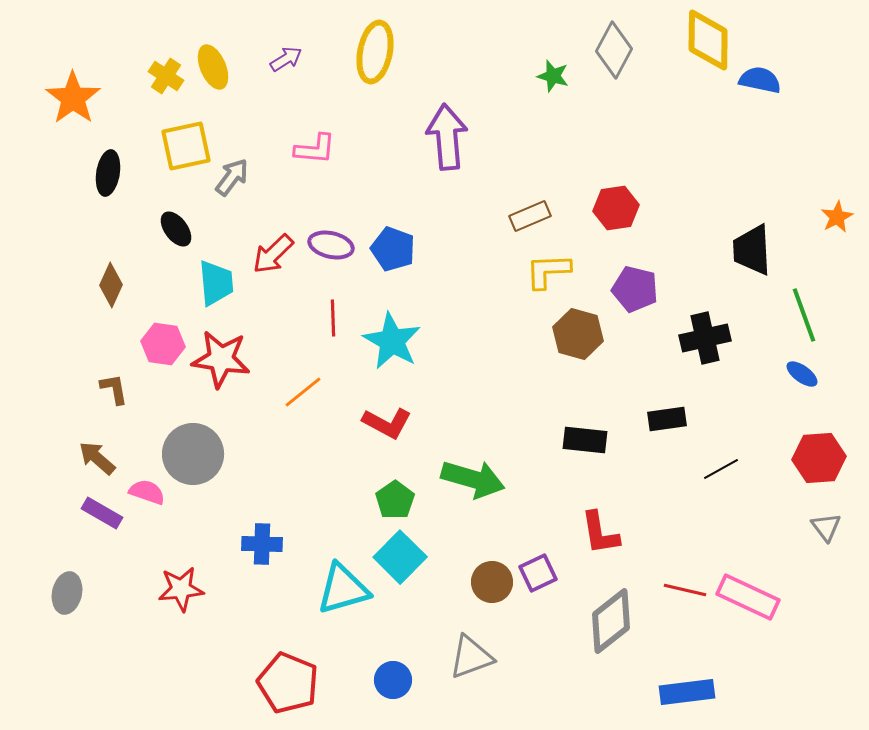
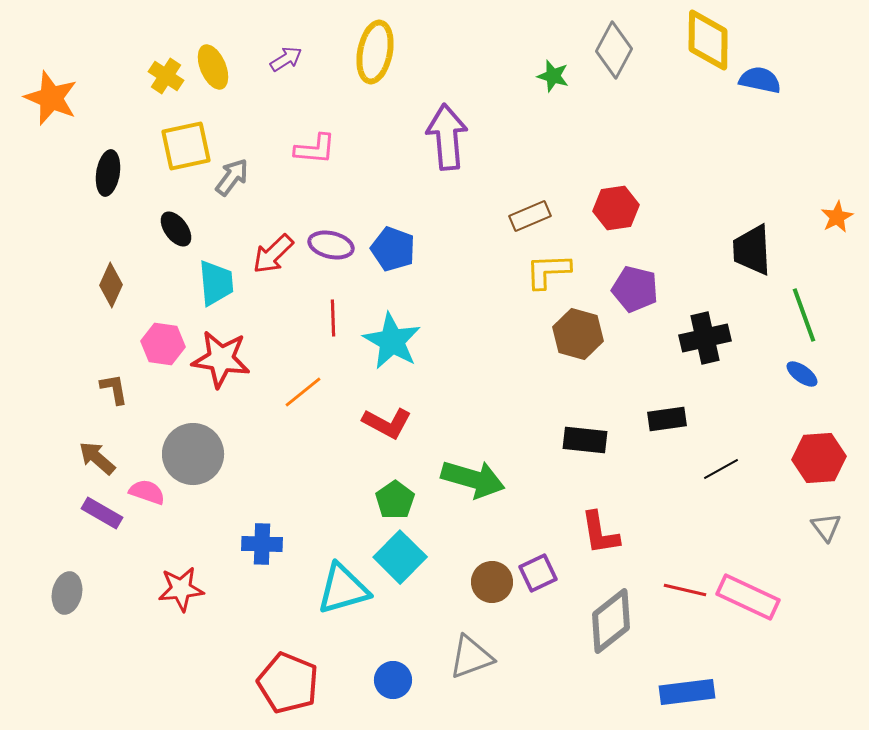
orange star at (73, 98): moved 22 px left; rotated 14 degrees counterclockwise
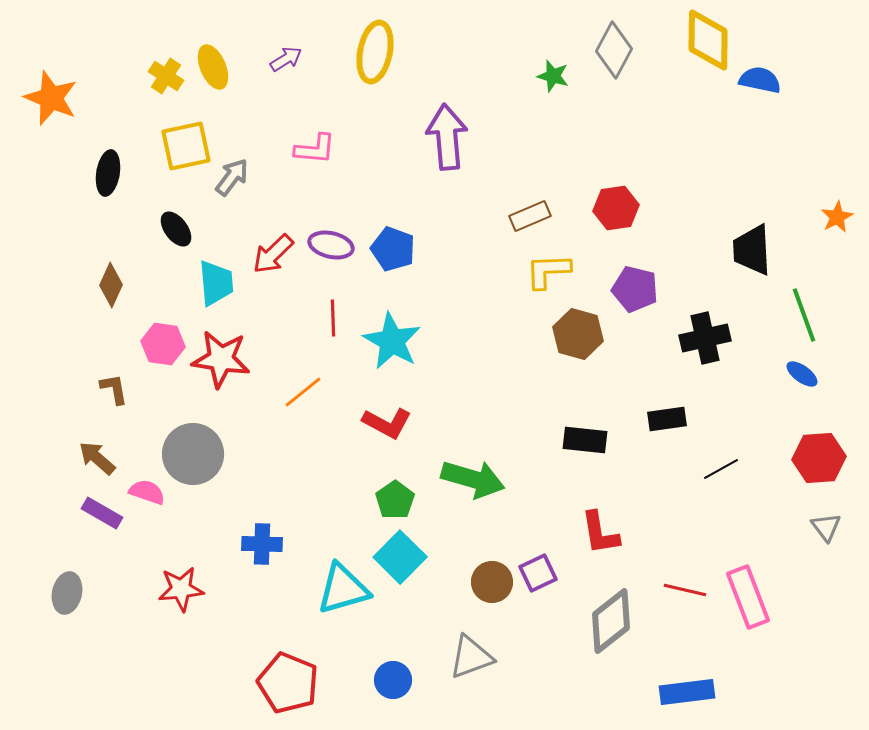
pink rectangle at (748, 597): rotated 44 degrees clockwise
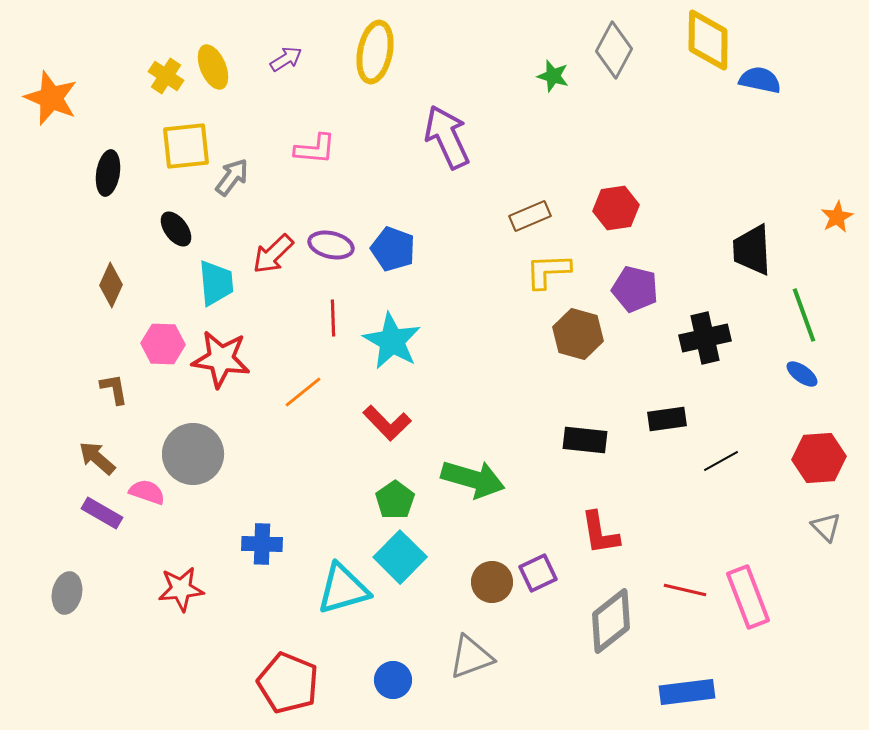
purple arrow at (447, 137): rotated 20 degrees counterclockwise
yellow square at (186, 146): rotated 6 degrees clockwise
pink hexagon at (163, 344): rotated 6 degrees counterclockwise
red L-shape at (387, 423): rotated 18 degrees clockwise
black line at (721, 469): moved 8 px up
gray triangle at (826, 527): rotated 8 degrees counterclockwise
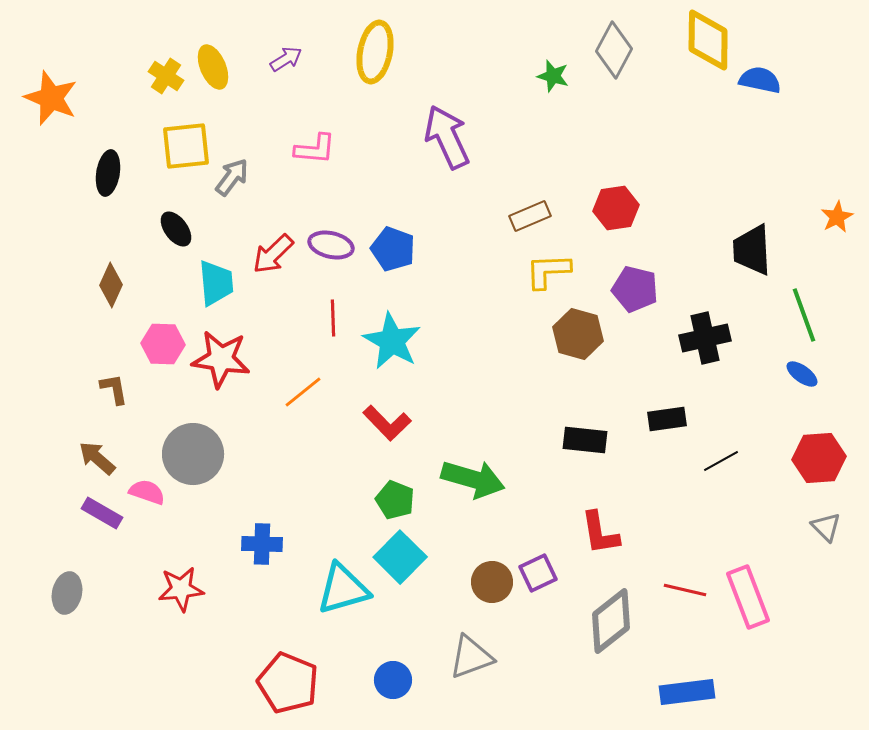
green pentagon at (395, 500): rotated 15 degrees counterclockwise
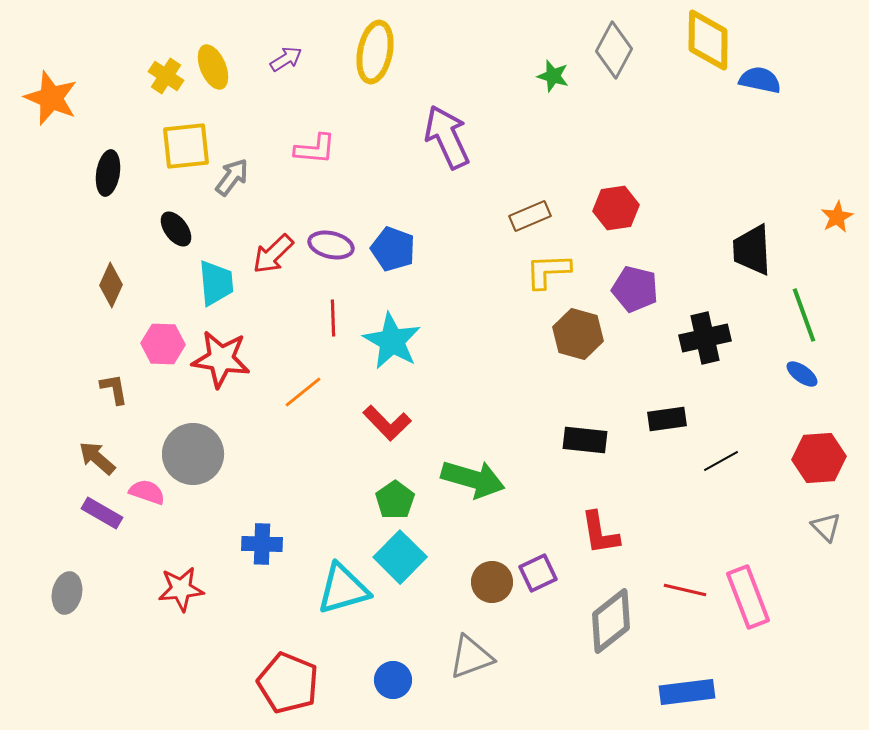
green pentagon at (395, 500): rotated 15 degrees clockwise
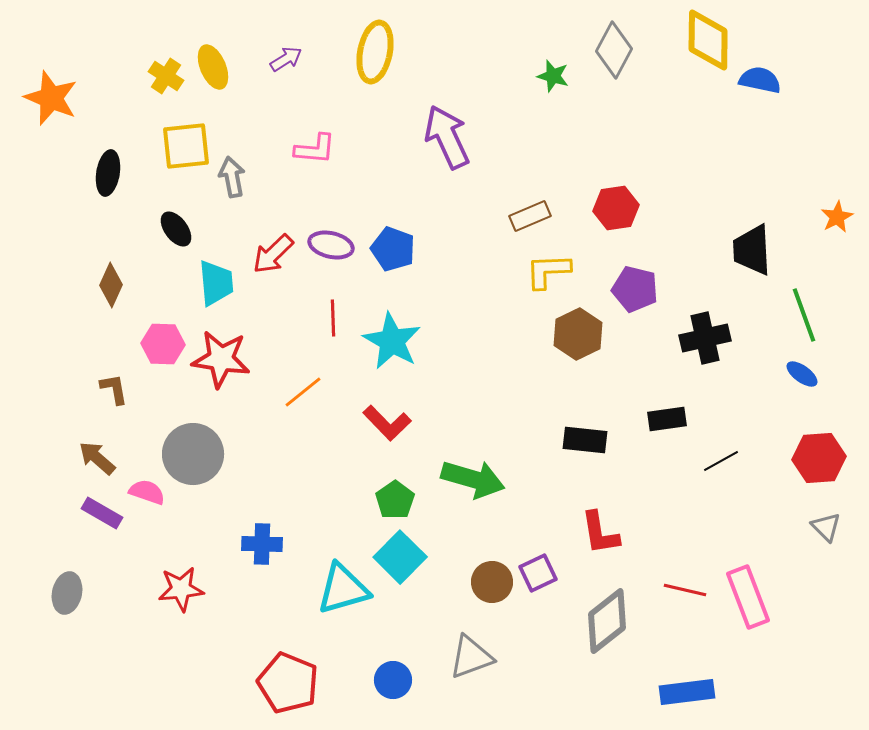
gray arrow at (232, 177): rotated 48 degrees counterclockwise
brown hexagon at (578, 334): rotated 18 degrees clockwise
gray diamond at (611, 621): moved 4 px left
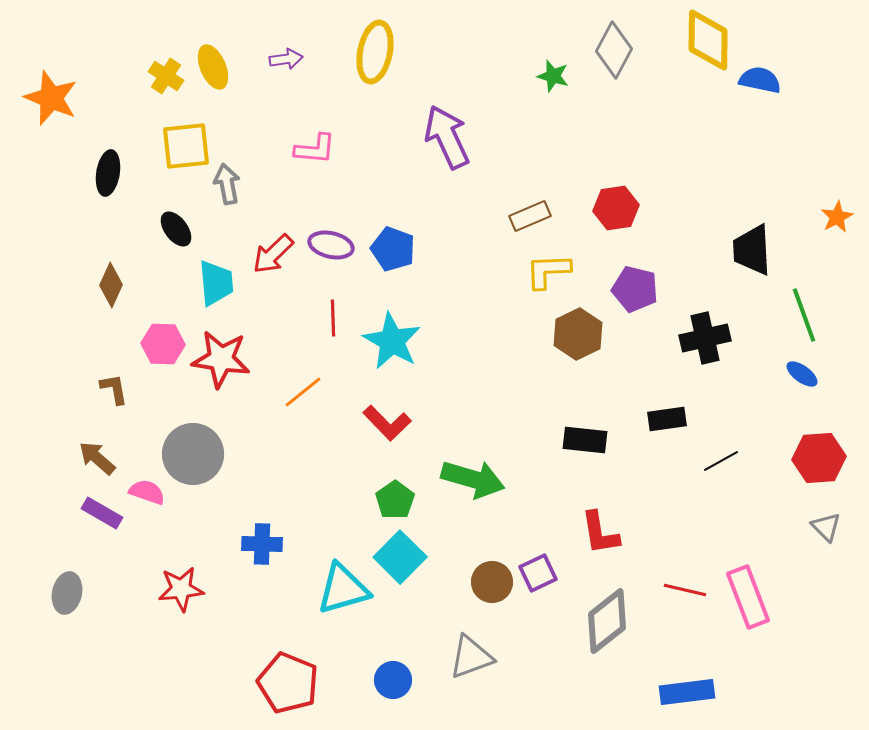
purple arrow at (286, 59): rotated 24 degrees clockwise
gray arrow at (232, 177): moved 5 px left, 7 px down
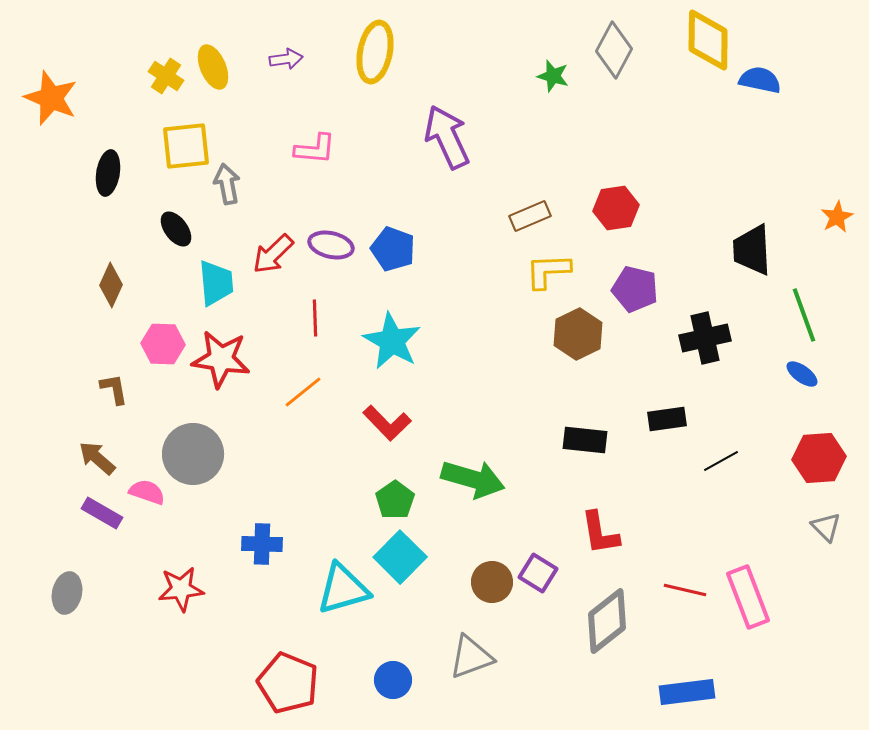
red line at (333, 318): moved 18 px left
purple square at (538, 573): rotated 33 degrees counterclockwise
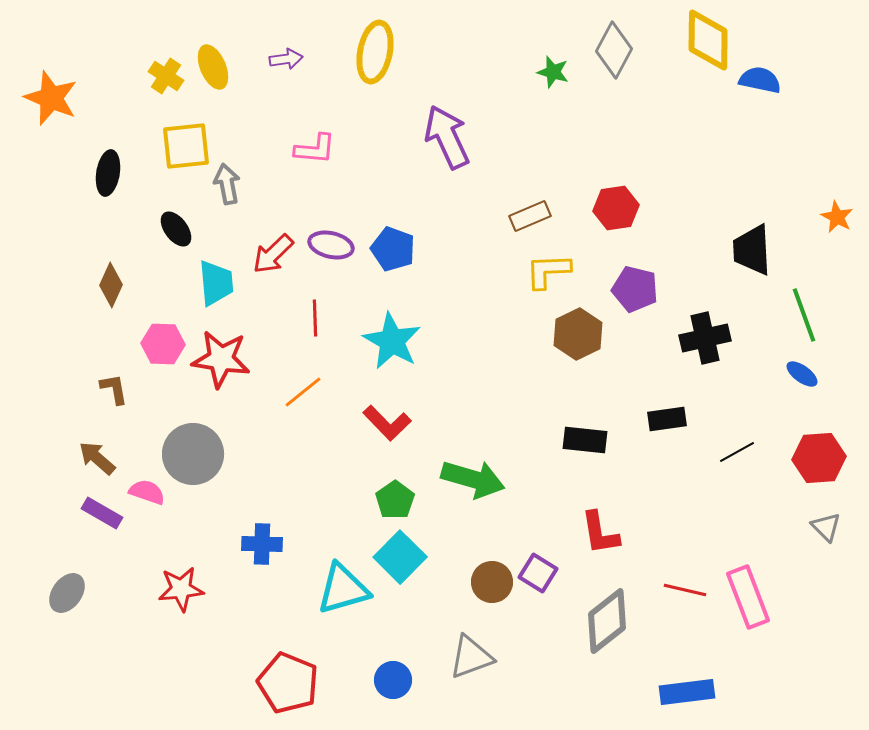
green star at (553, 76): moved 4 px up
orange star at (837, 217): rotated 16 degrees counterclockwise
black line at (721, 461): moved 16 px right, 9 px up
gray ellipse at (67, 593): rotated 24 degrees clockwise
